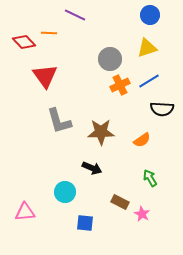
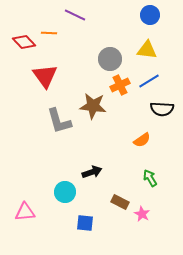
yellow triangle: moved 2 px down; rotated 25 degrees clockwise
brown star: moved 8 px left, 26 px up; rotated 8 degrees clockwise
black arrow: moved 4 px down; rotated 42 degrees counterclockwise
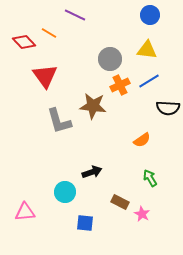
orange line: rotated 28 degrees clockwise
black semicircle: moved 6 px right, 1 px up
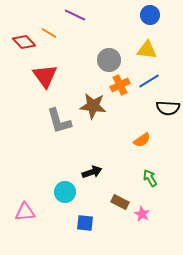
gray circle: moved 1 px left, 1 px down
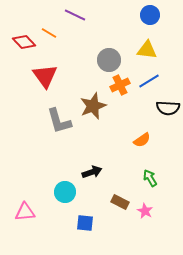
brown star: rotated 28 degrees counterclockwise
pink star: moved 3 px right, 3 px up
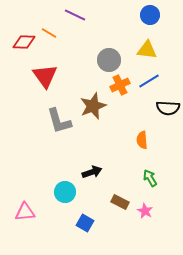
red diamond: rotated 45 degrees counterclockwise
orange semicircle: rotated 120 degrees clockwise
blue square: rotated 24 degrees clockwise
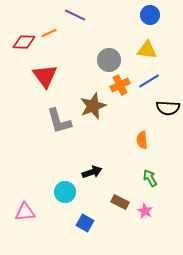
orange line: rotated 56 degrees counterclockwise
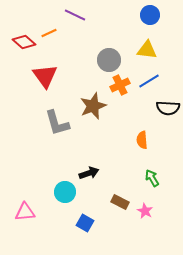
red diamond: rotated 40 degrees clockwise
gray L-shape: moved 2 px left, 2 px down
black arrow: moved 3 px left, 1 px down
green arrow: moved 2 px right
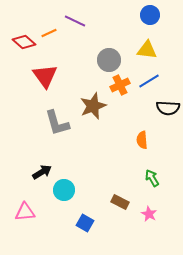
purple line: moved 6 px down
black arrow: moved 47 px left, 1 px up; rotated 12 degrees counterclockwise
cyan circle: moved 1 px left, 2 px up
pink star: moved 4 px right, 3 px down
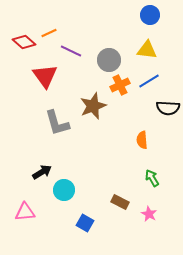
purple line: moved 4 px left, 30 px down
